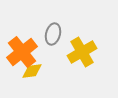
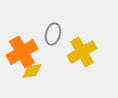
orange cross: rotated 8 degrees clockwise
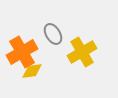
gray ellipse: rotated 45 degrees counterclockwise
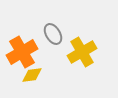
yellow diamond: moved 4 px down
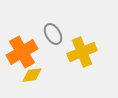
yellow cross: rotated 8 degrees clockwise
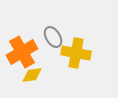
gray ellipse: moved 3 px down
yellow cross: moved 6 px left, 1 px down; rotated 32 degrees clockwise
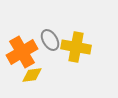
gray ellipse: moved 3 px left, 3 px down
yellow cross: moved 6 px up
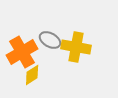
gray ellipse: rotated 30 degrees counterclockwise
yellow diamond: rotated 25 degrees counterclockwise
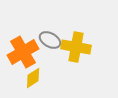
orange cross: moved 1 px right
yellow diamond: moved 1 px right, 3 px down
